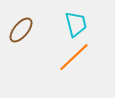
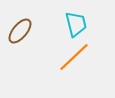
brown ellipse: moved 1 px left, 1 px down
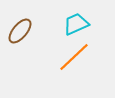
cyan trapezoid: rotated 100 degrees counterclockwise
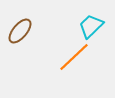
cyan trapezoid: moved 15 px right, 2 px down; rotated 20 degrees counterclockwise
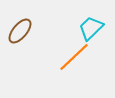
cyan trapezoid: moved 2 px down
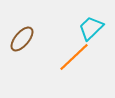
brown ellipse: moved 2 px right, 8 px down
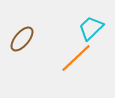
orange line: moved 2 px right, 1 px down
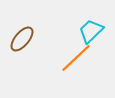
cyan trapezoid: moved 3 px down
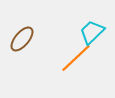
cyan trapezoid: moved 1 px right, 1 px down
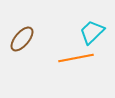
orange line: rotated 32 degrees clockwise
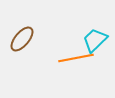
cyan trapezoid: moved 3 px right, 8 px down
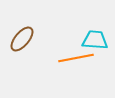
cyan trapezoid: rotated 48 degrees clockwise
